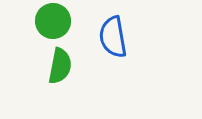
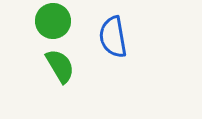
green semicircle: rotated 42 degrees counterclockwise
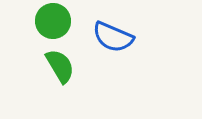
blue semicircle: rotated 57 degrees counterclockwise
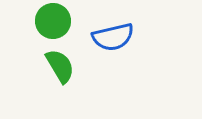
blue semicircle: rotated 36 degrees counterclockwise
